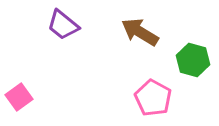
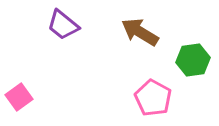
green hexagon: rotated 24 degrees counterclockwise
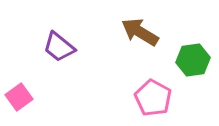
purple trapezoid: moved 4 px left, 22 px down
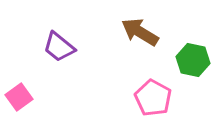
green hexagon: rotated 20 degrees clockwise
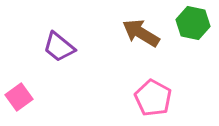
brown arrow: moved 1 px right, 1 px down
green hexagon: moved 37 px up
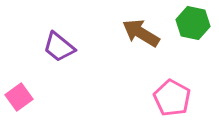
pink pentagon: moved 19 px right
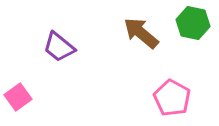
brown arrow: rotated 9 degrees clockwise
pink square: moved 1 px left
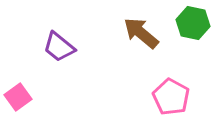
pink pentagon: moved 1 px left, 1 px up
